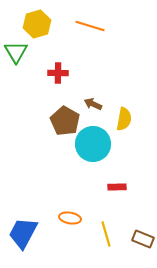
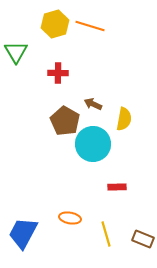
yellow hexagon: moved 18 px right
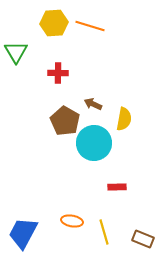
yellow hexagon: moved 1 px left, 1 px up; rotated 12 degrees clockwise
cyan circle: moved 1 px right, 1 px up
orange ellipse: moved 2 px right, 3 px down
yellow line: moved 2 px left, 2 px up
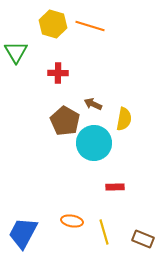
yellow hexagon: moved 1 px left, 1 px down; rotated 20 degrees clockwise
red rectangle: moved 2 px left
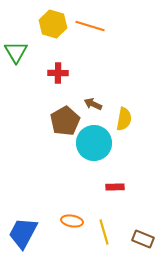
brown pentagon: rotated 12 degrees clockwise
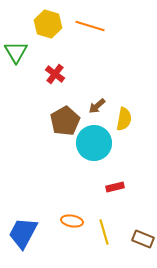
yellow hexagon: moved 5 px left
red cross: moved 3 px left, 1 px down; rotated 36 degrees clockwise
brown arrow: moved 4 px right, 2 px down; rotated 66 degrees counterclockwise
red rectangle: rotated 12 degrees counterclockwise
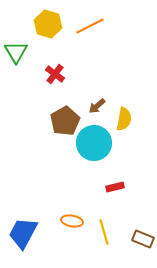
orange line: rotated 44 degrees counterclockwise
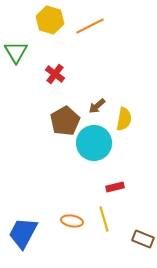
yellow hexagon: moved 2 px right, 4 px up
yellow line: moved 13 px up
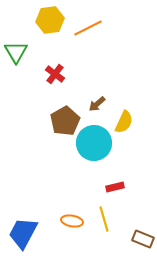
yellow hexagon: rotated 24 degrees counterclockwise
orange line: moved 2 px left, 2 px down
brown arrow: moved 2 px up
yellow semicircle: moved 3 px down; rotated 15 degrees clockwise
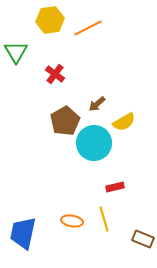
yellow semicircle: rotated 35 degrees clockwise
blue trapezoid: rotated 16 degrees counterclockwise
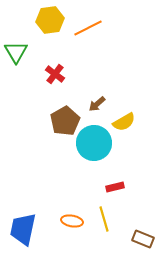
blue trapezoid: moved 4 px up
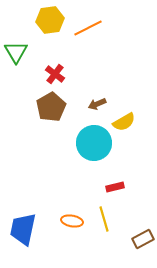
brown arrow: rotated 18 degrees clockwise
brown pentagon: moved 14 px left, 14 px up
brown rectangle: rotated 50 degrees counterclockwise
